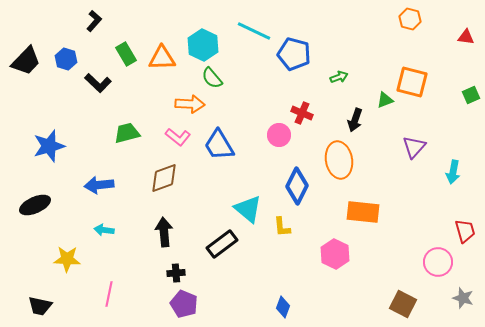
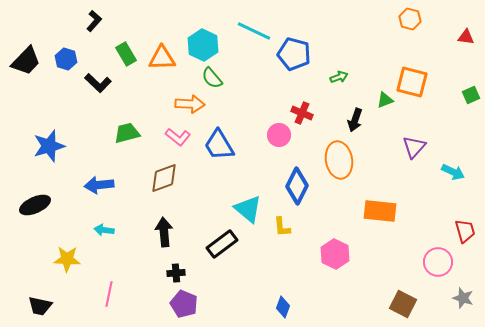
cyan arrow at (453, 172): rotated 75 degrees counterclockwise
orange rectangle at (363, 212): moved 17 px right, 1 px up
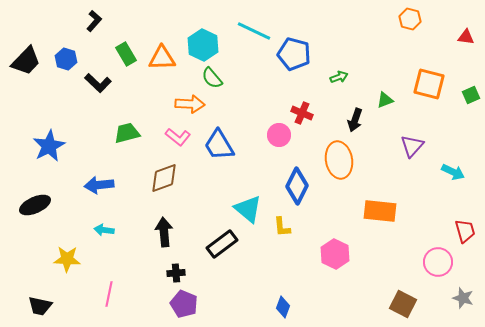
orange square at (412, 82): moved 17 px right, 2 px down
blue star at (49, 146): rotated 12 degrees counterclockwise
purple triangle at (414, 147): moved 2 px left, 1 px up
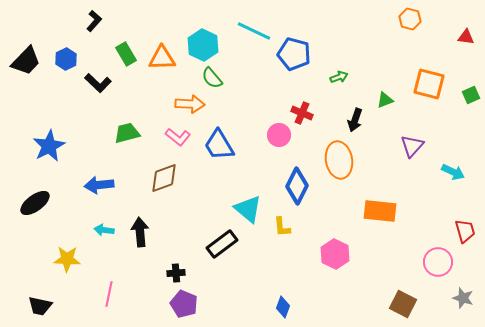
blue hexagon at (66, 59): rotated 15 degrees clockwise
black ellipse at (35, 205): moved 2 px up; rotated 12 degrees counterclockwise
black arrow at (164, 232): moved 24 px left
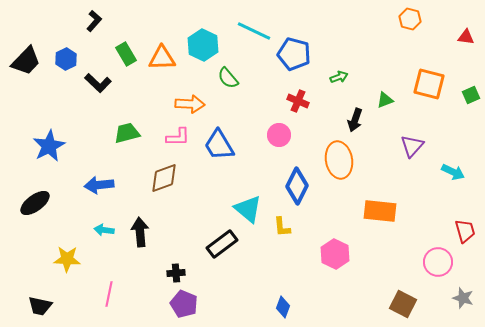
green semicircle at (212, 78): moved 16 px right
red cross at (302, 113): moved 4 px left, 12 px up
pink L-shape at (178, 137): rotated 40 degrees counterclockwise
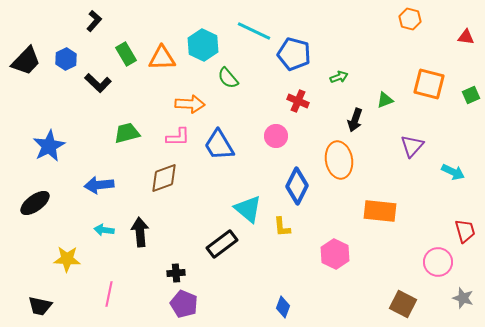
pink circle at (279, 135): moved 3 px left, 1 px down
